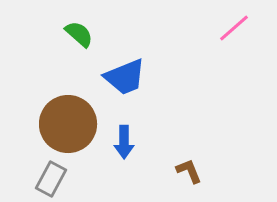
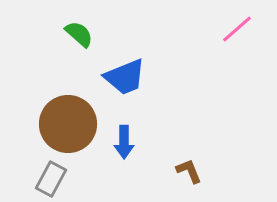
pink line: moved 3 px right, 1 px down
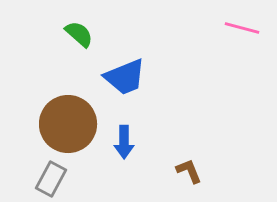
pink line: moved 5 px right, 1 px up; rotated 56 degrees clockwise
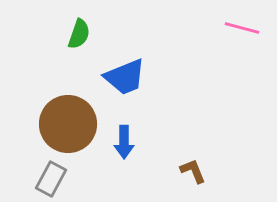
green semicircle: rotated 68 degrees clockwise
brown L-shape: moved 4 px right
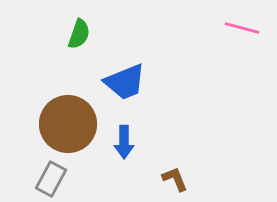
blue trapezoid: moved 5 px down
brown L-shape: moved 18 px left, 8 px down
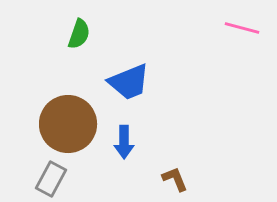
blue trapezoid: moved 4 px right
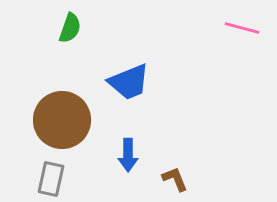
green semicircle: moved 9 px left, 6 px up
brown circle: moved 6 px left, 4 px up
blue arrow: moved 4 px right, 13 px down
gray rectangle: rotated 16 degrees counterclockwise
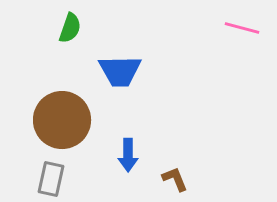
blue trapezoid: moved 9 px left, 11 px up; rotated 21 degrees clockwise
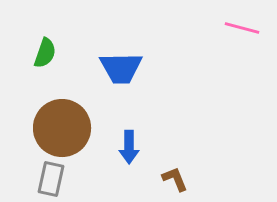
green semicircle: moved 25 px left, 25 px down
blue trapezoid: moved 1 px right, 3 px up
brown circle: moved 8 px down
blue arrow: moved 1 px right, 8 px up
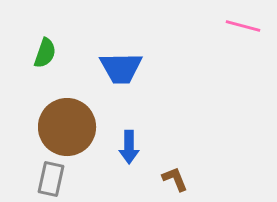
pink line: moved 1 px right, 2 px up
brown circle: moved 5 px right, 1 px up
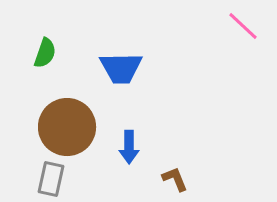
pink line: rotated 28 degrees clockwise
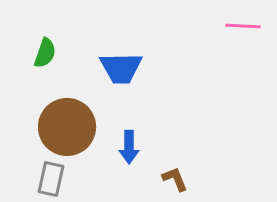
pink line: rotated 40 degrees counterclockwise
